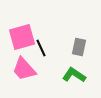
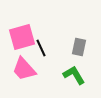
green L-shape: rotated 25 degrees clockwise
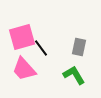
black line: rotated 12 degrees counterclockwise
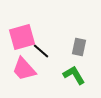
black line: moved 3 px down; rotated 12 degrees counterclockwise
